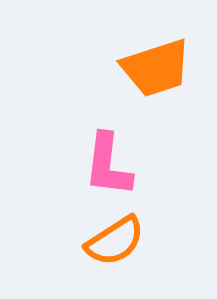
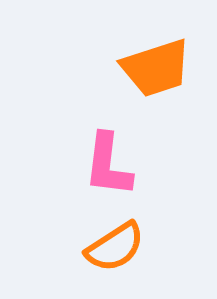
orange semicircle: moved 6 px down
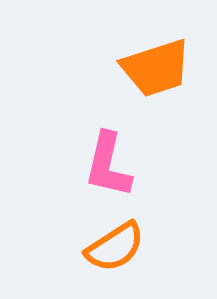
pink L-shape: rotated 6 degrees clockwise
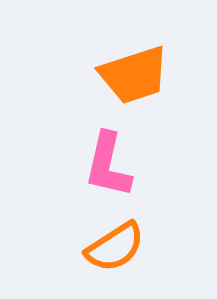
orange trapezoid: moved 22 px left, 7 px down
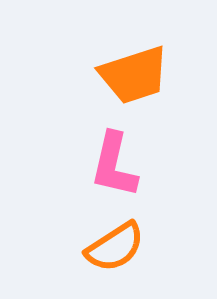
pink L-shape: moved 6 px right
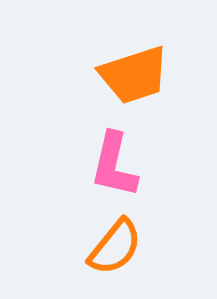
orange semicircle: rotated 18 degrees counterclockwise
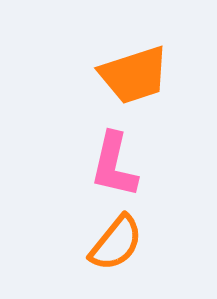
orange semicircle: moved 1 px right, 4 px up
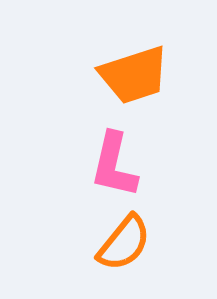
orange semicircle: moved 8 px right
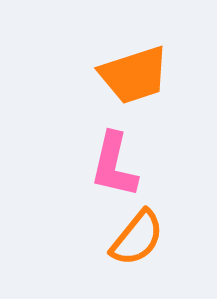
orange semicircle: moved 13 px right, 5 px up
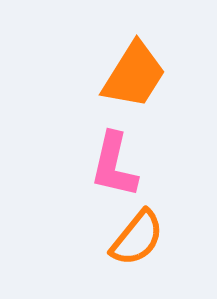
orange trapezoid: rotated 40 degrees counterclockwise
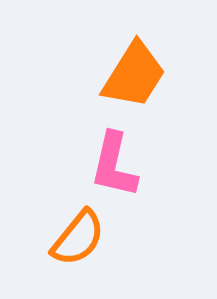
orange semicircle: moved 59 px left
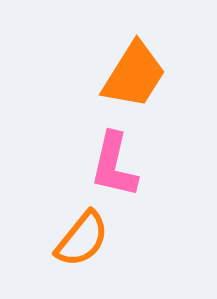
orange semicircle: moved 4 px right, 1 px down
